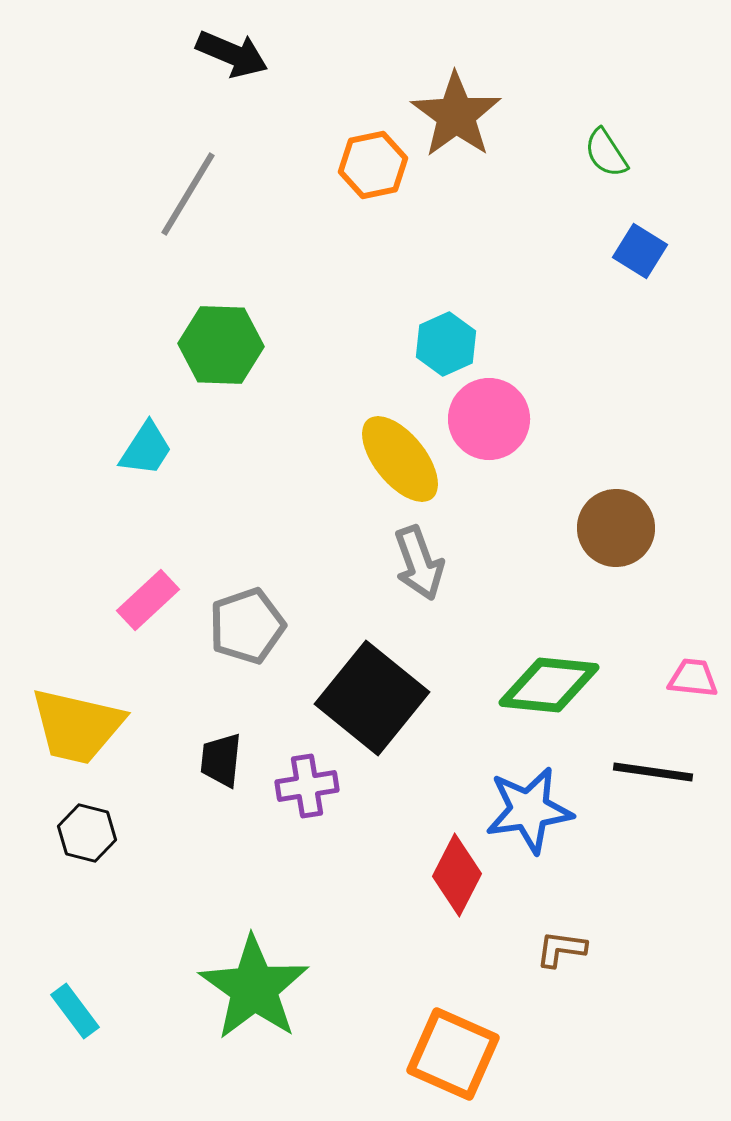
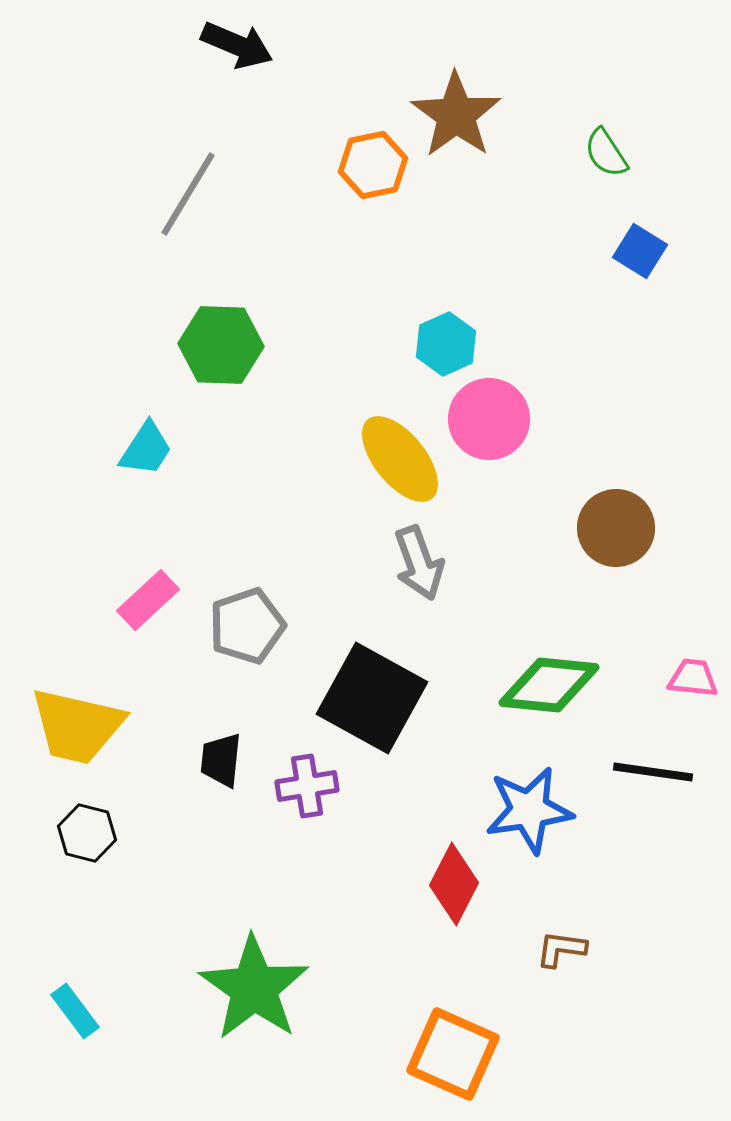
black arrow: moved 5 px right, 9 px up
black square: rotated 10 degrees counterclockwise
red diamond: moved 3 px left, 9 px down
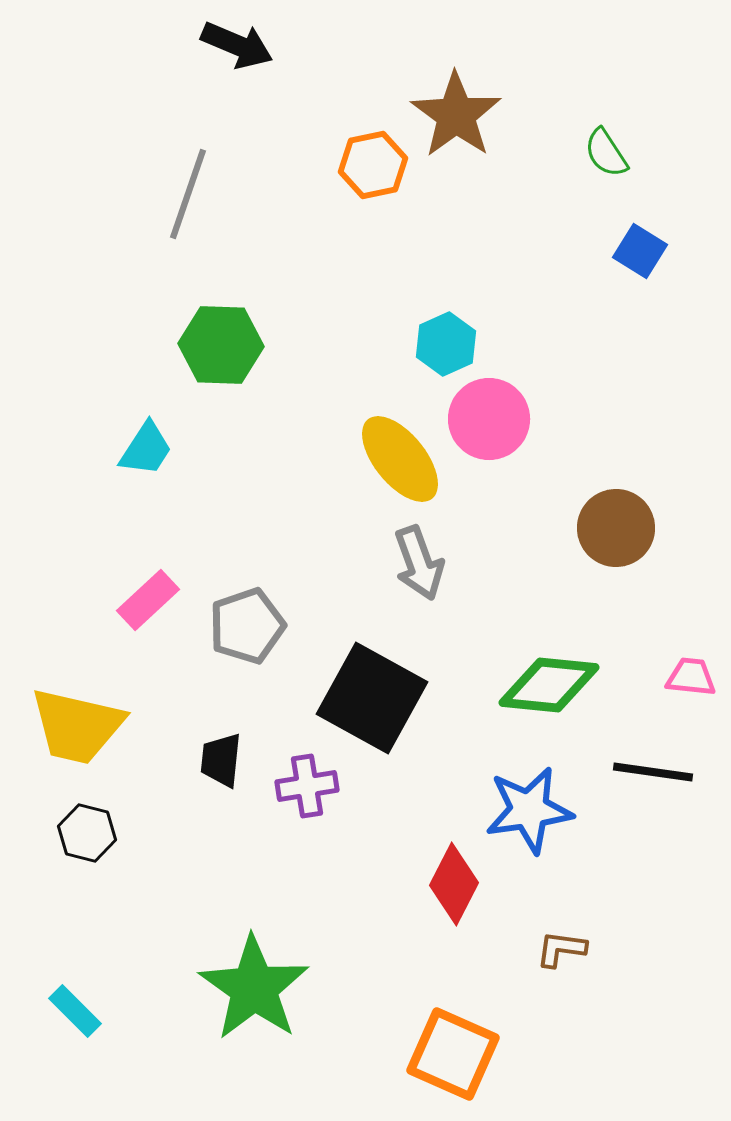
gray line: rotated 12 degrees counterclockwise
pink trapezoid: moved 2 px left, 1 px up
cyan rectangle: rotated 8 degrees counterclockwise
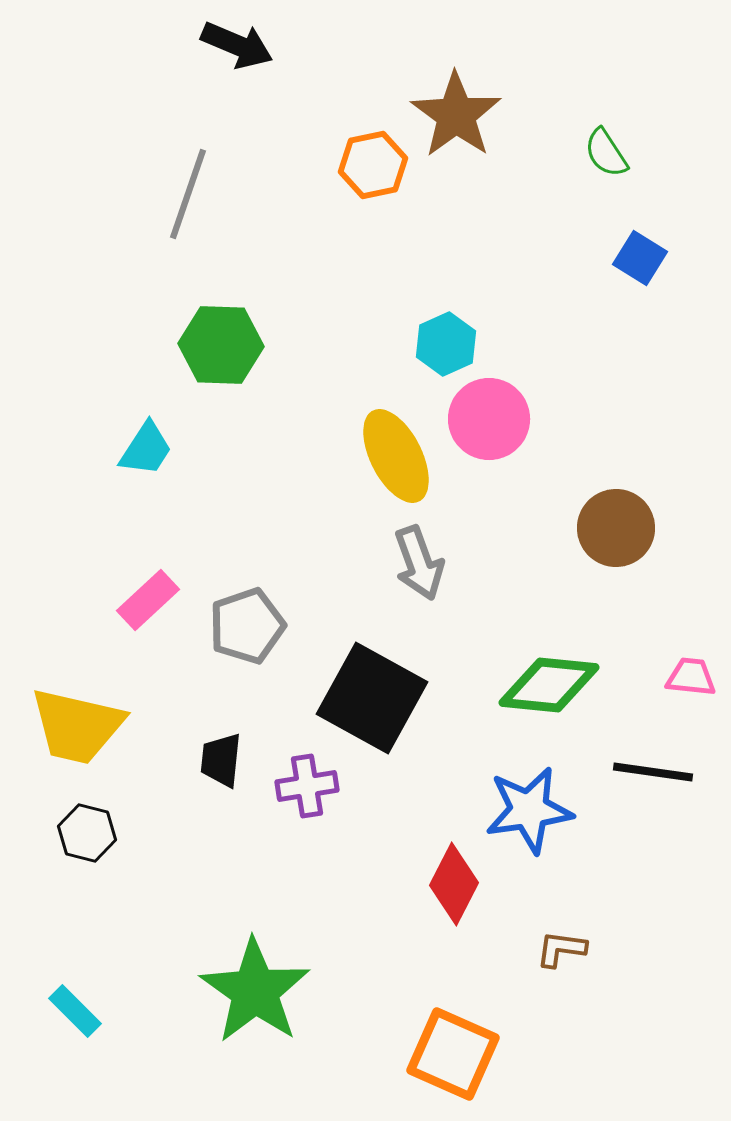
blue square: moved 7 px down
yellow ellipse: moved 4 px left, 3 px up; rotated 12 degrees clockwise
green star: moved 1 px right, 3 px down
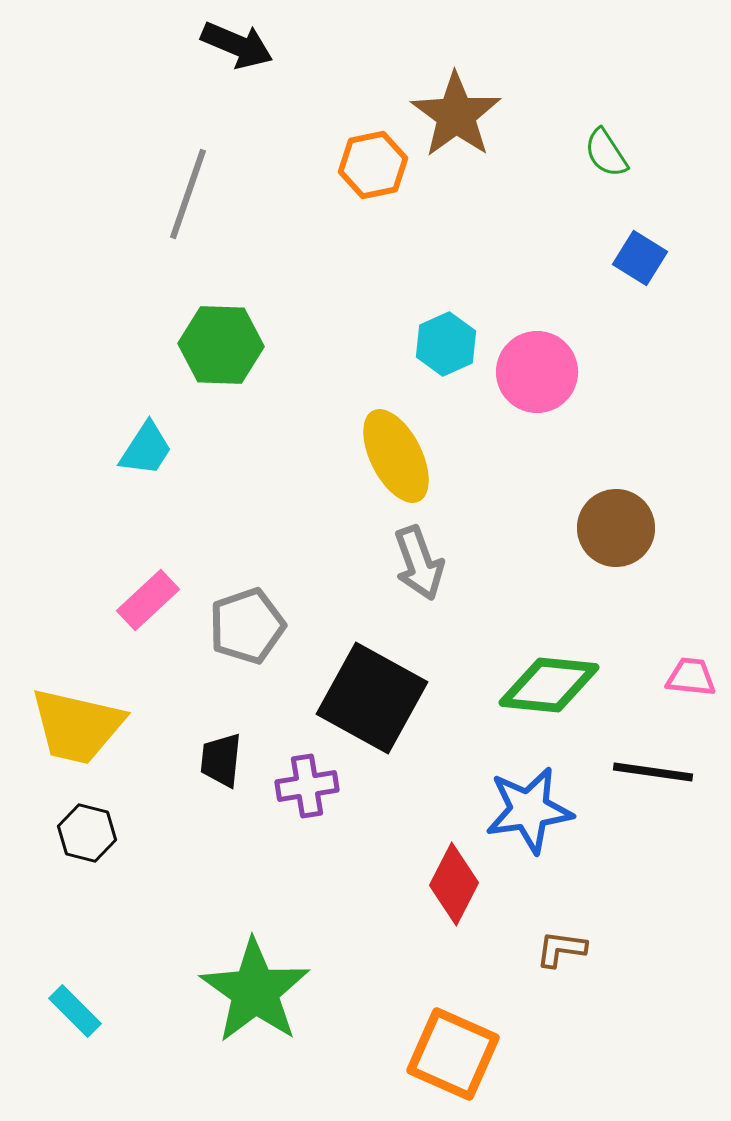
pink circle: moved 48 px right, 47 px up
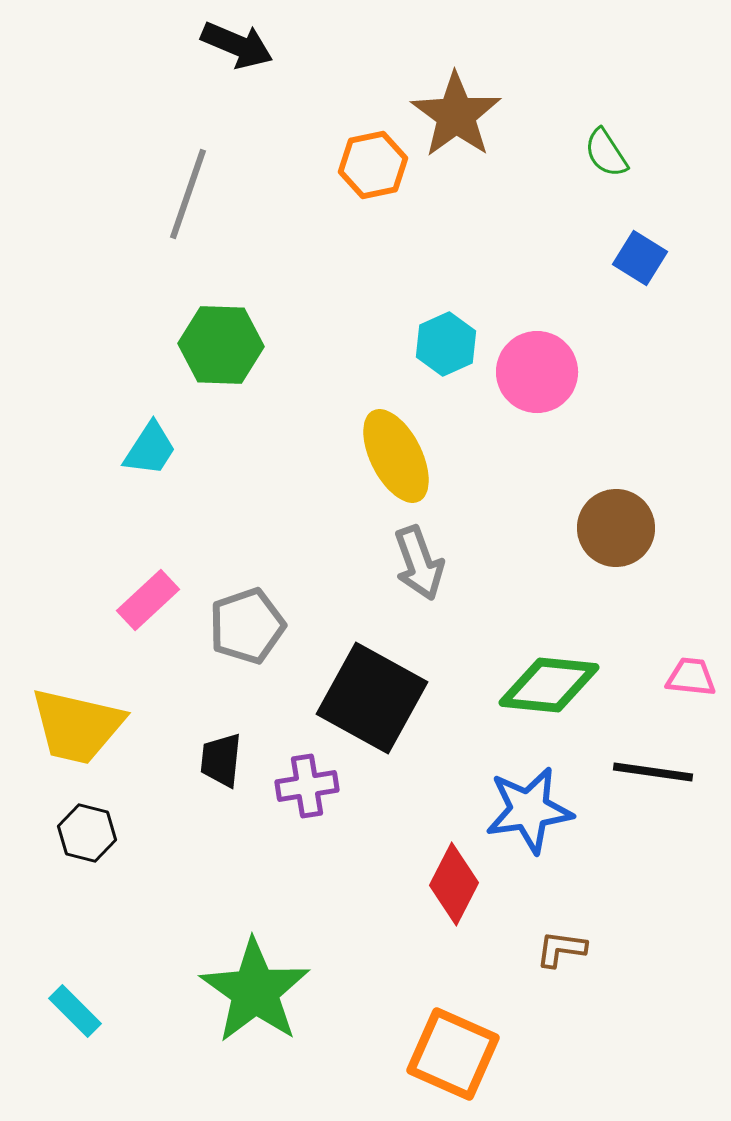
cyan trapezoid: moved 4 px right
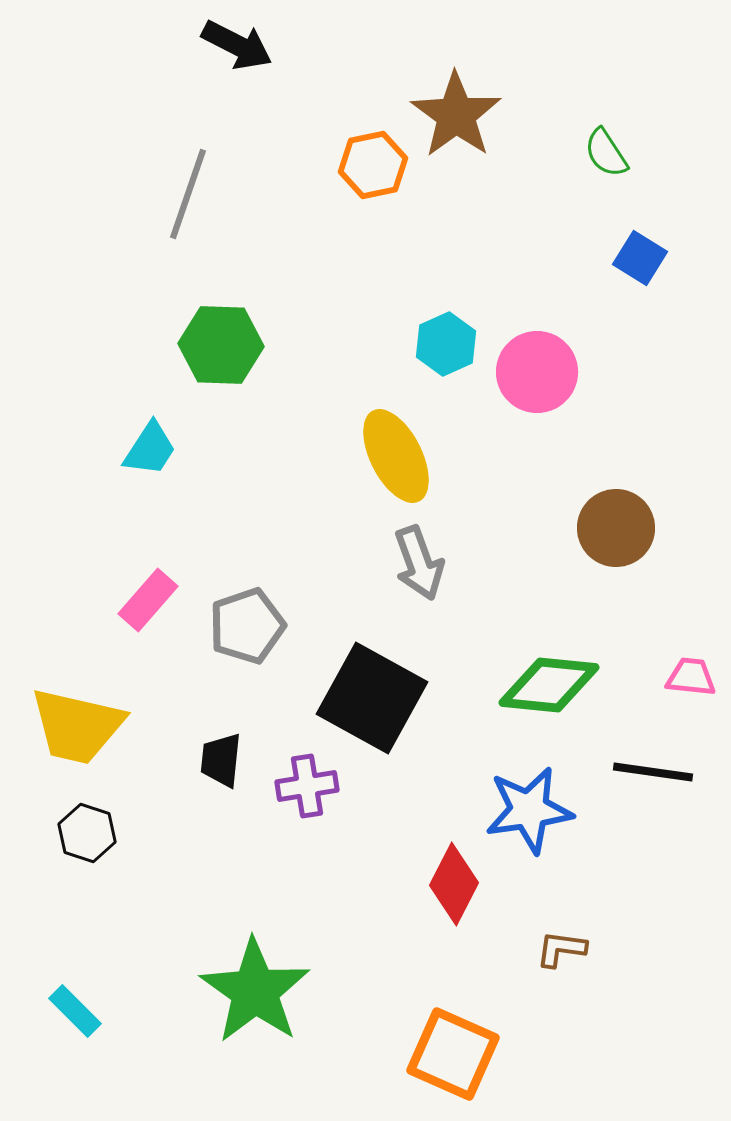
black arrow: rotated 4 degrees clockwise
pink rectangle: rotated 6 degrees counterclockwise
black hexagon: rotated 4 degrees clockwise
